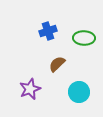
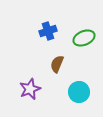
green ellipse: rotated 25 degrees counterclockwise
brown semicircle: rotated 24 degrees counterclockwise
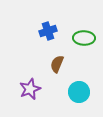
green ellipse: rotated 25 degrees clockwise
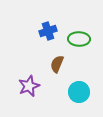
green ellipse: moved 5 px left, 1 px down
purple star: moved 1 px left, 3 px up
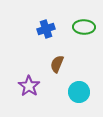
blue cross: moved 2 px left, 2 px up
green ellipse: moved 5 px right, 12 px up
purple star: rotated 15 degrees counterclockwise
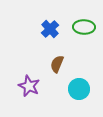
blue cross: moved 4 px right; rotated 24 degrees counterclockwise
purple star: rotated 10 degrees counterclockwise
cyan circle: moved 3 px up
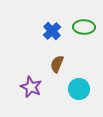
blue cross: moved 2 px right, 2 px down
purple star: moved 2 px right, 1 px down
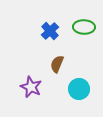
blue cross: moved 2 px left
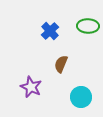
green ellipse: moved 4 px right, 1 px up
brown semicircle: moved 4 px right
cyan circle: moved 2 px right, 8 px down
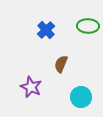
blue cross: moved 4 px left, 1 px up
